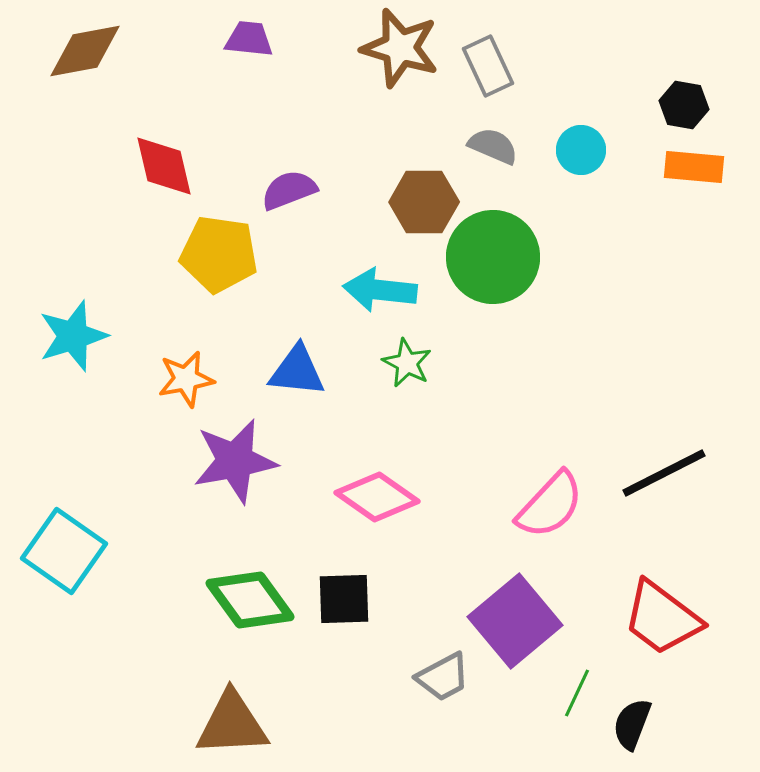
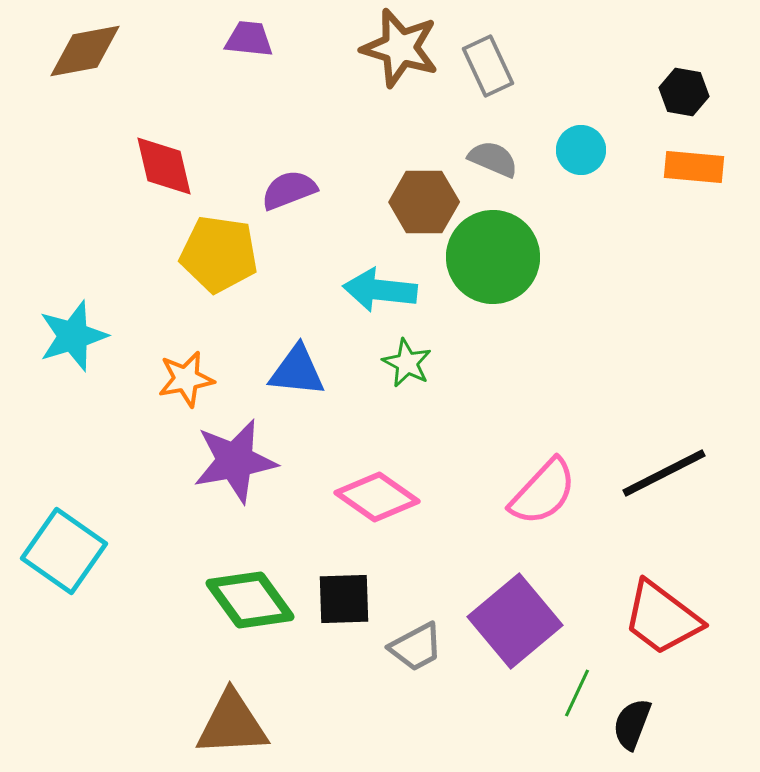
black hexagon: moved 13 px up
gray semicircle: moved 13 px down
pink semicircle: moved 7 px left, 13 px up
gray trapezoid: moved 27 px left, 30 px up
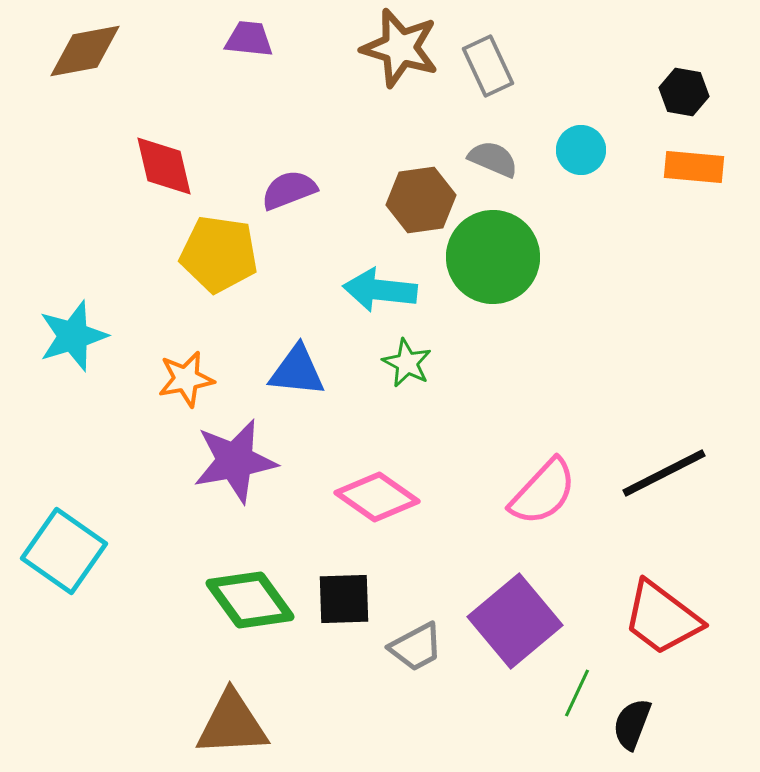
brown hexagon: moved 3 px left, 2 px up; rotated 8 degrees counterclockwise
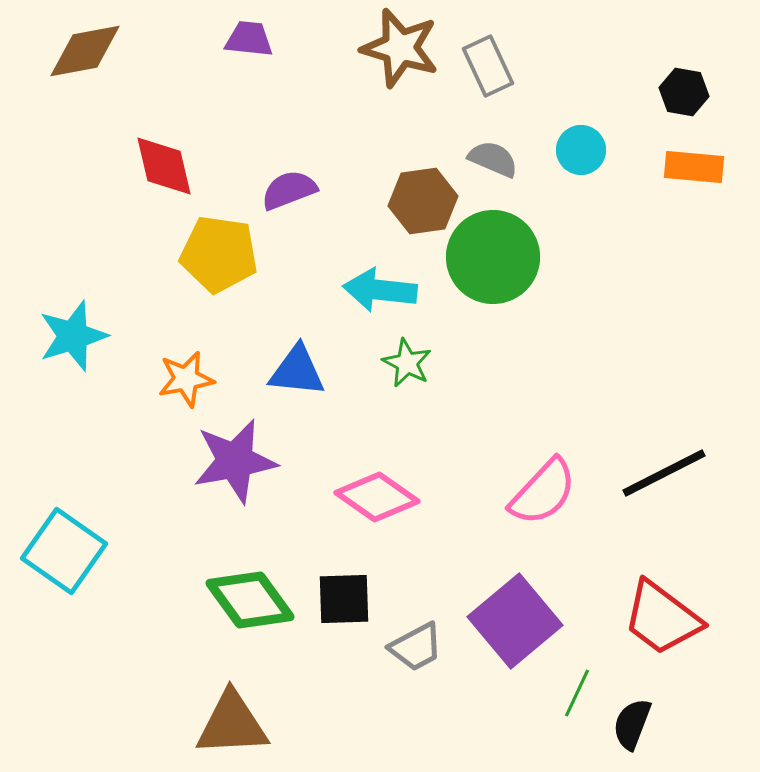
brown hexagon: moved 2 px right, 1 px down
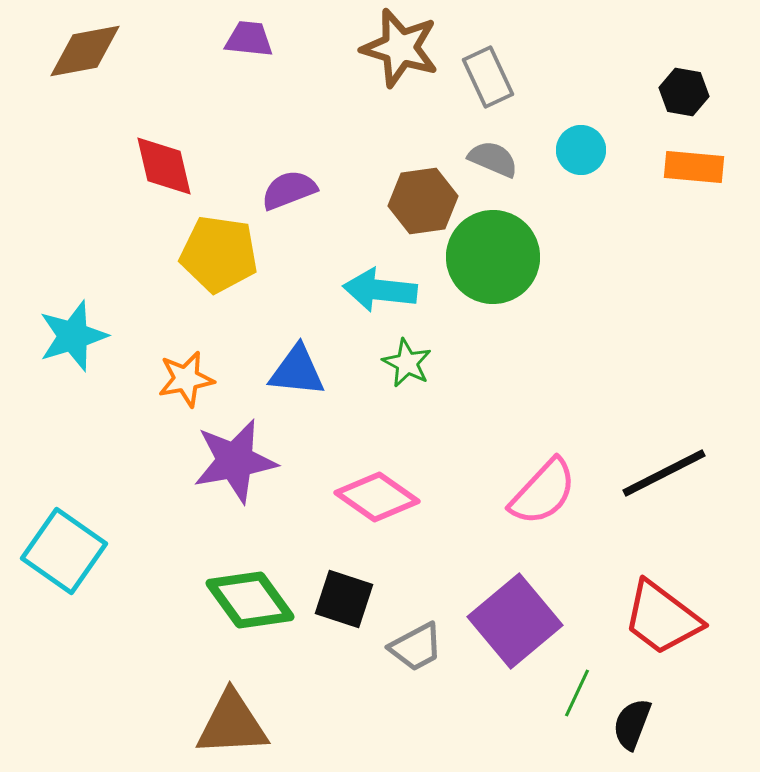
gray rectangle: moved 11 px down
black square: rotated 20 degrees clockwise
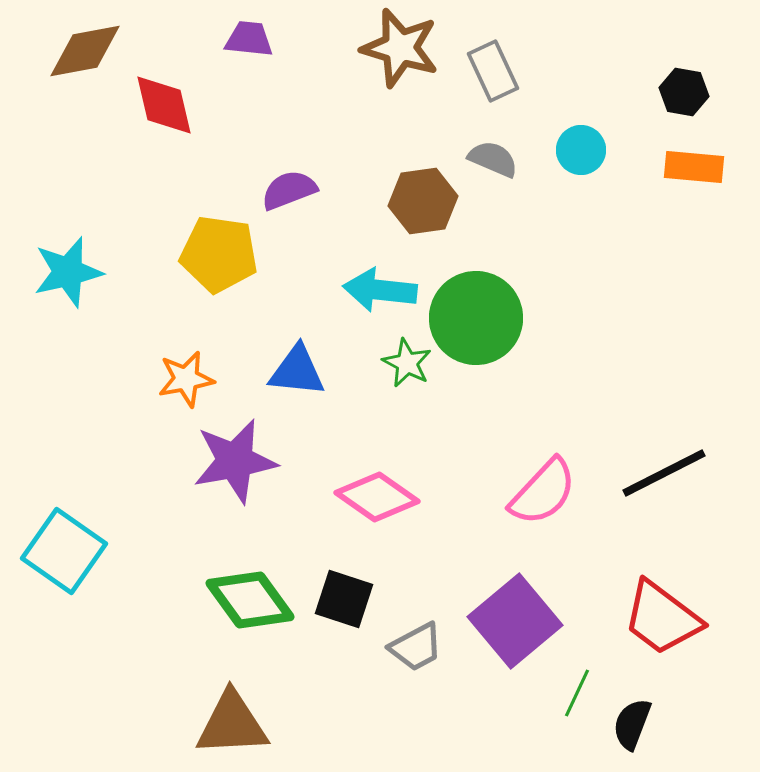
gray rectangle: moved 5 px right, 6 px up
red diamond: moved 61 px up
green circle: moved 17 px left, 61 px down
cyan star: moved 5 px left, 64 px up; rotated 4 degrees clockwise
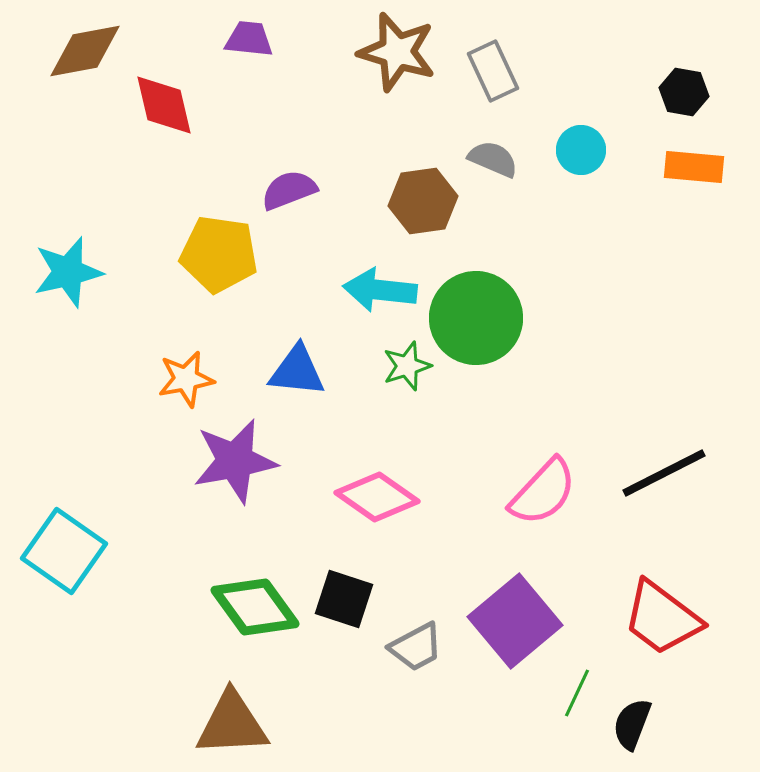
brown star: moved 3 px left, 4 px down
green star: moved 3 px down; rotated 27 degrees clockwise
green diamond: moved 5 px right, 7 px down
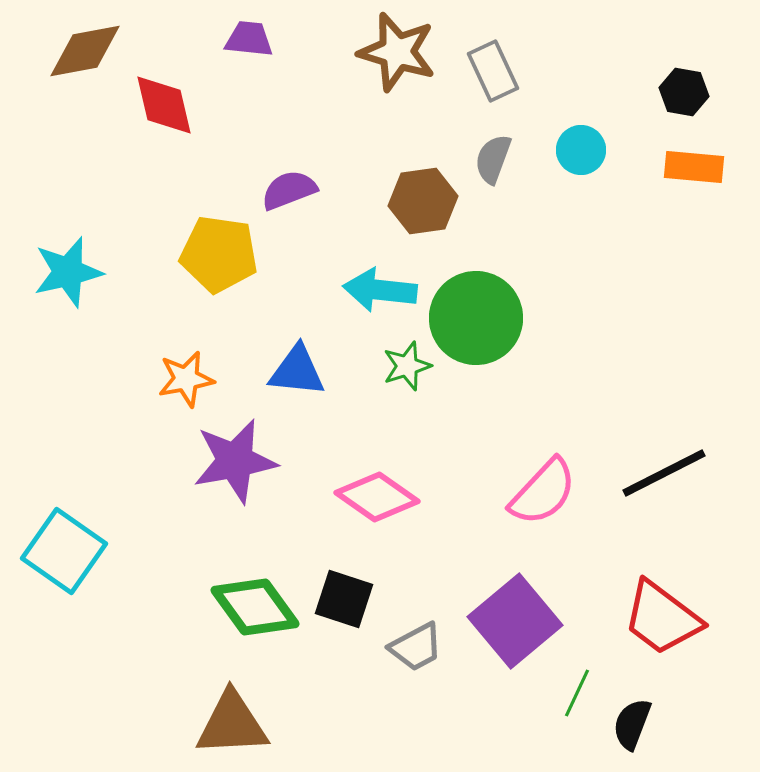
gray semicircle: rotated 93 degrees counterclockwise
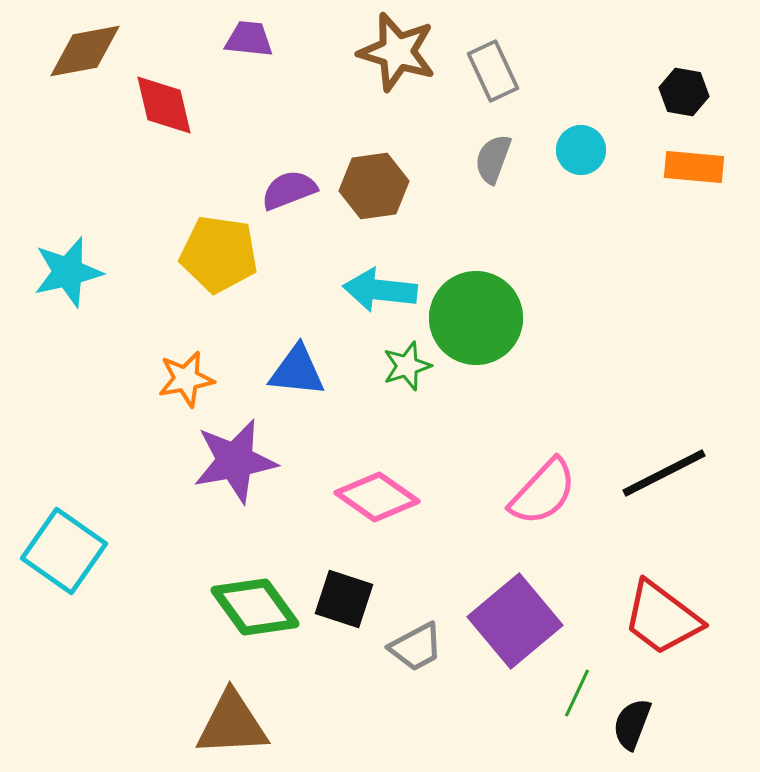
brown hexagon: moved 49 px left, 15 px up
